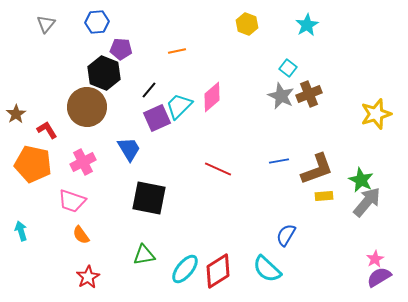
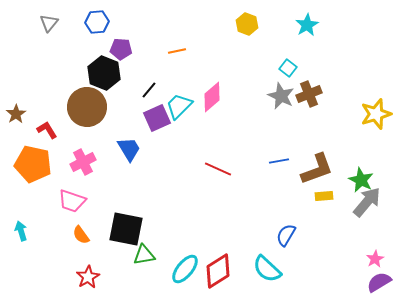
gray triangle: moved 3 px right, 1 px up
black square: moved 23 px left, 31 px down
purple semicircle: moved 5 px down
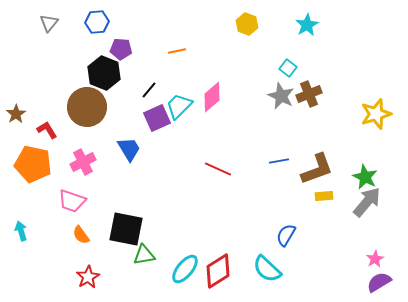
green star: moved 4 px right, 3 px up
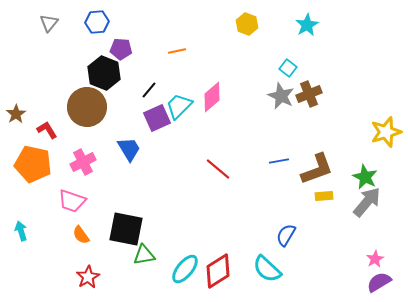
yellow star: moved 10 px right, 18 px down
red line: rotated 16 degrees clockwise
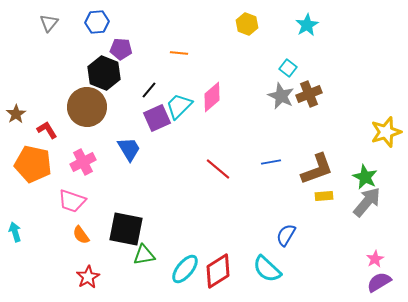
orange line: moved 2 px right, 2 px down; rotated 18 degrees clockwise
blue line: moved 8 px left, 1 px down
cyan arrow: moved 6 px left, 1 px down
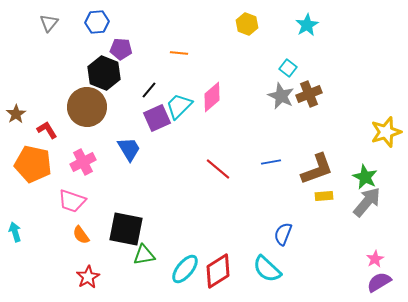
blue semicircle: moved 3 px left, 1 px up; rotated 10 degrees counterclockwise
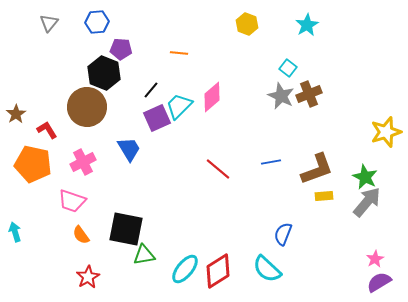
black line: moved 2 px right
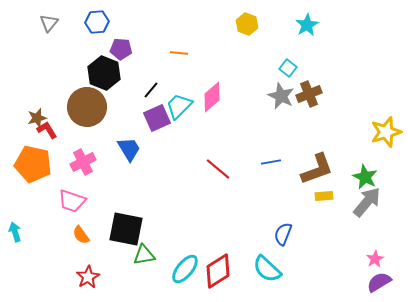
brown star: moved 21 px right, 4 px down; rotated 18 degrees clockwise
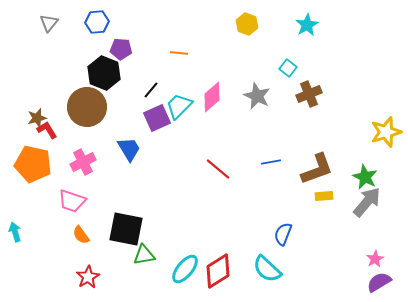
gray star: moved 24 px left
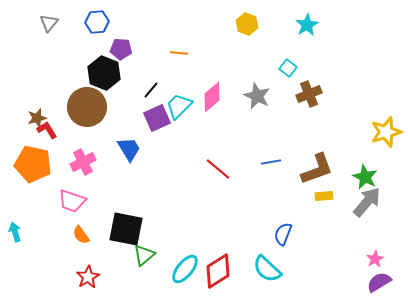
green triangle: rotated 30 degrees counterclockwise
